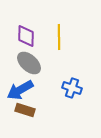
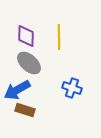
blue arrow: moved 3 px left
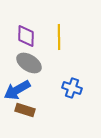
gray ellipse: rotated 10 degrees counterclockwise
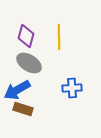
purple diamond: rotated 15 degrees clockwise
blue cross: rotated 24 degrees counterclockwise
brown rectangle: moved 2 px left, 1 px up
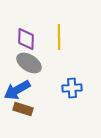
purple diamond: moved 3 px down; rotated 15 degrees counterclockwise
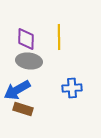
gray ellipse: moved 2 px up; rotated 25 degrees counterclockwise
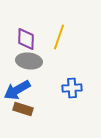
yellow line: rotated 20 degrees clockwise
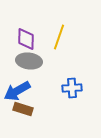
blue arrow: moved 1 px down
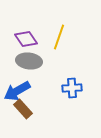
purple diamond: rotated 35 degrees counterclockwise
brown rectangle: rotated 30 degrees clockwise
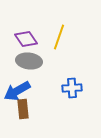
brown rectangle: rotated 36 degrees clockwise
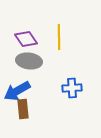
yellow line: rotated 20 degrees counterclockwise
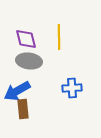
purple diamond: rotated 20 degrees clockwise
